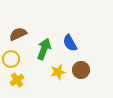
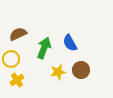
green arrow: moved 1 px up
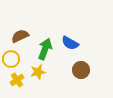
brown semicircle: moved 2 px right, 2 px down
blue semicircle: rotated 30 degrees counterclockwise
green arrow: moved 1 px right, 1 px down
yellow star: moved 20 px left
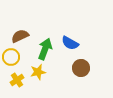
yellow circle: moved 2 px up
brown circle: moved 2 px up
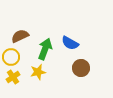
yellow cross: moved 4 px left, 3 px up
